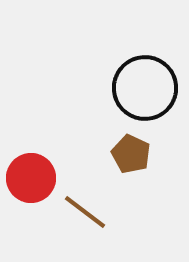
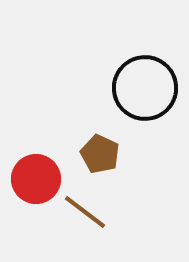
brown pentagon: moved 31 px left
red circle: moved 5 px right, 1 px down
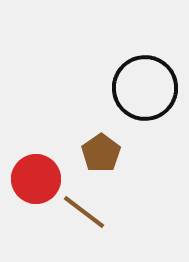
brown pentagon: moved 1 px right, 1 px up; rotated 12 degrees clockwise
brown line: moved 1 px left
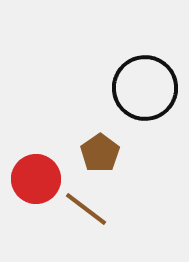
brown pentagon: moved 1 px left
brown line: moved 2 px right, 3 px up
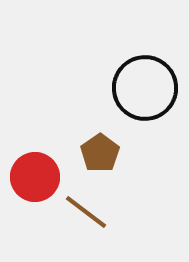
red circle: moved 1 px left, 2 px up
brown line: moved 3 px down
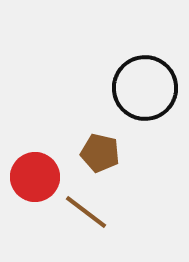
brown pentagon: rotated 24 degrees counterclockwise
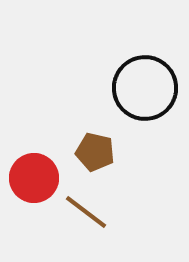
brown pentagon: moved 5 px left, 1 px up
red circle: moved 1 px left, 1 px down
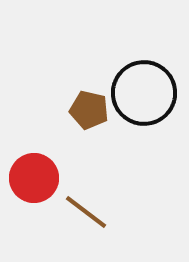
black circle: moved 1 px left, 5 px down
brown pentagon: moved 6 px left, 42 px up
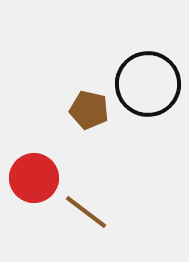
black circle: moved 4 px right, 9 px up
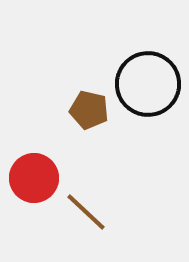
brown line: rotated 6 degrees clockwise
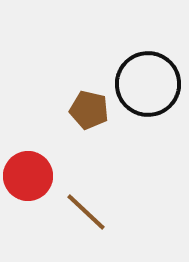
red circle: moved 6 px left, 2 px up
